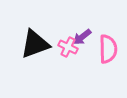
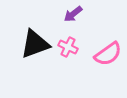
purple arrow: moved 9 px left, 23 px up
pink semicircle: moved 5 px down; rotated 56 degrees clockwise
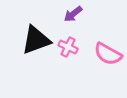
black triangle: moved 1 px right, 4 px up
pink semicircle: rotated 64 degrees clockwise
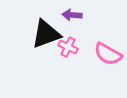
purple arrow: moved 1 px left, 1 px down; rotated 42 degrees clockwise
black triangle: moved 10 px right, 6 px up
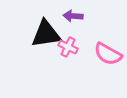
purple arrow: moved 1 px right, 1 px down
black triangle: rotated 12 degrees clockwise
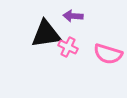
pink semicircle: rotated 12 degrees counterclockwise
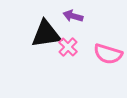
purple arrow: rotated 12 degrees clockwise
pink cross: rotated 18 degrees clockwise
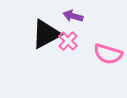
black triangle: rotated 20 degrees counterclockwise
pink cross: moved 6 px up
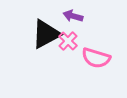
pink semicircle: moved 12 px left, 4 px down
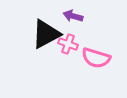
pink cross: moved 3 px down; rotated 24 degrees counterclockwise
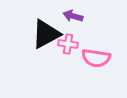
pink cross: rotated 12 degrees counterclockwise
pink semicircle: rotated 8 degrees counterclockwise
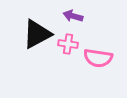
black triangle: moved 9 px left
pink semicircle: moved 2 px right
